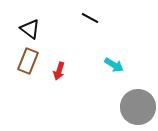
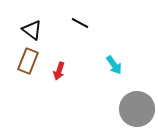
black line: moved 10 px left, 5 px down
black triangle: moved 2 px right, 1 px down
cyan arrow: rotated 24 degrees clockwise
gray circle: moved 1 px left, 2 px down
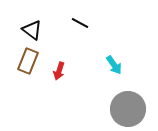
gray circle: moved 9 px left
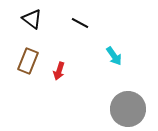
black triangle: moved 11 px up
cyan arrow: moved 9 px up
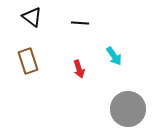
black triangle: moved 2 px up
black line: rotated 24 degrees counterclockwise
brown rectangle: rotated 40 degrees counterclockwise
red arrow: moved 20 px right, 2 px up; rotated 36 degrees counterclockwise
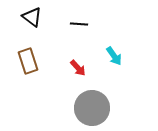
black line: moved 1 px left, 1 px down
red arrow: moved 1 px left, 1 px up; rotated 24 degrees counterclockwise
gray circle: moved 36 px left, 1 px up
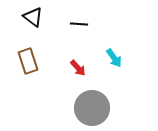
black triangle: moved 1 px right
cyan arrow: moved 2 px down
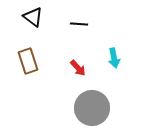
cyan arrow: rotated 24 degrees clockwise
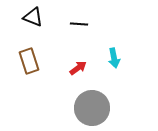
black triangle: rotated 15 degrees counterclockwise
brown rectangle: moved 1 px right
red arrow: rotated 84 degrees counterclockwise
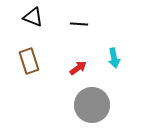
gray circle: moved 3 px up
